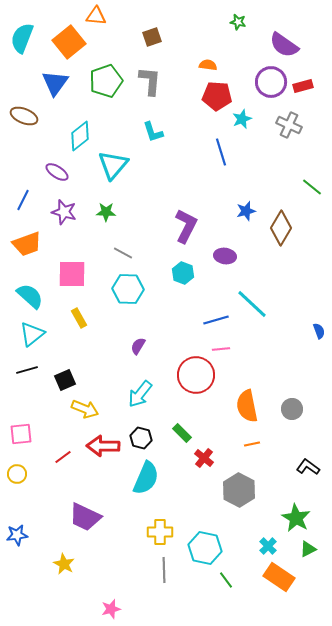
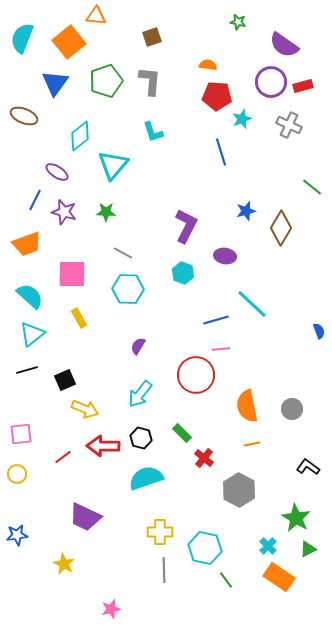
blue line at (23, 200): moved 12 px right
cyan semicircle at (146, 478): rotated 132 degrees counterclockwise
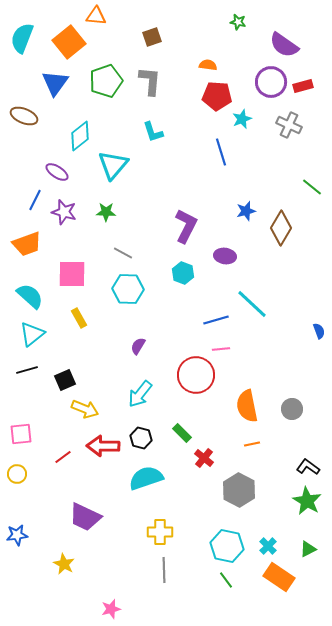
green star at (296, 518): moved 11 px right, 17 px up
cyan hexagon at (205, 548): moved 22 px right, 2 px up
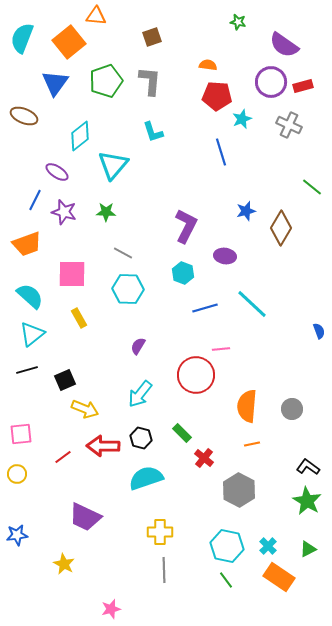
blue line at (216, 320): moved 11 px left, 12 px up
orange semicircle at (247, 406): rotated 16 degrees clockwise
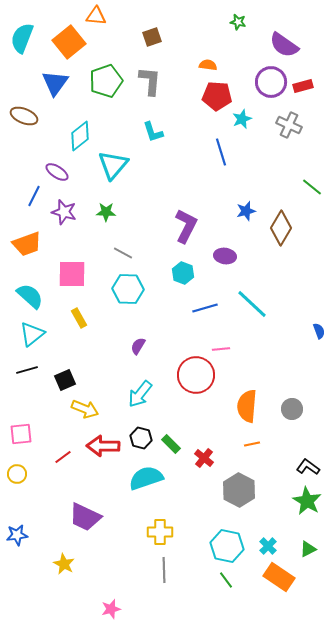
blue line at (35, 200): moved 1 px left, 4 px up
green rectangle at (182, 433): moved 11 px left, 11 px down
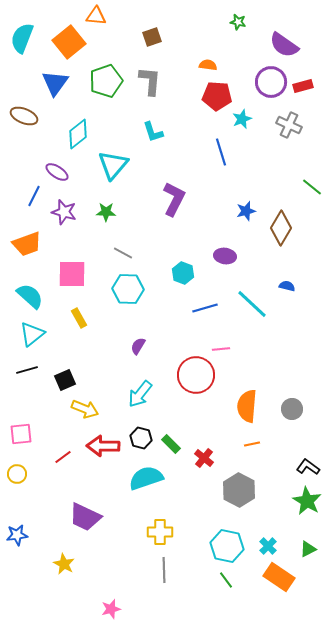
cyan diamond at (80, 136): moved 2 px left, 2 px up
purple L-shape at (186, 226): moved 12 px left, 27 px up
blue semicircle at (319, 331): moved 32 px left, 45 px up; rotated 56 degrees counterclockwise
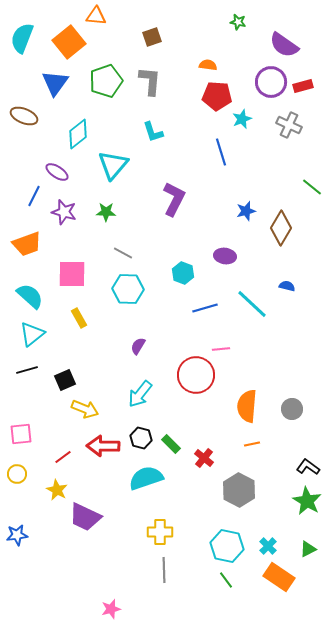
yellow star at (64, 564): moved 7 px left, 74 px up
